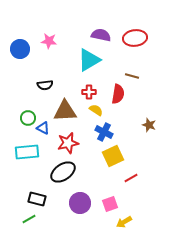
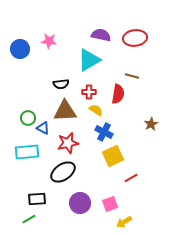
black semicircle: moved 16 px right, 1 px up
brown star: moved 2 px right, 1 px up; rotated 24 degrees clockwise
black rectangle: rotated 18 degrees counterclockwise
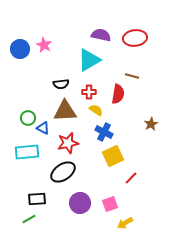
pink star: moved 5 px left, 4 px down; rotated 21 degrees clockwise
red line: rotated 16 degrees counterclockwise
yellow arrow: moved 1 px right, 1 px down
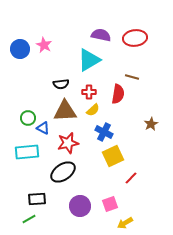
brown line: moved 1 px down
yellow semicircle: moved 3 px left; rotated 104 degrees clockwise
purple circle: moved 3 px down
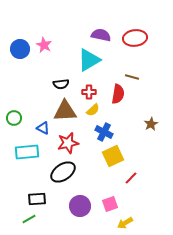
green circle: moved 14 px left
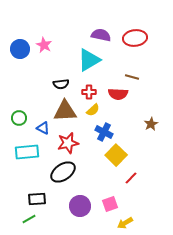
red semicircle: rotated 84 degrees clockwise
green circle: moved 5 px right
yellow square: moved 3 px right, 1 px up; rotated 20 degrees counterclockwise
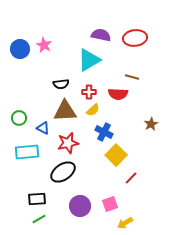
green line: moved 10 px right
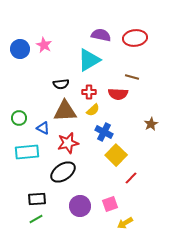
green line: moved 3 px left
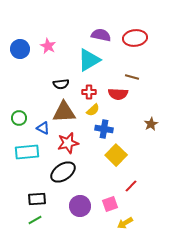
pink star: moved 4 px right, 1 px down
brown triangle: moved 1 px left, 1 px down
blue cross: moved 3 px up; rotated 18 degrees counterclockwise
red line: moved 8 px down
green line: moved 1 px left, 1 px down
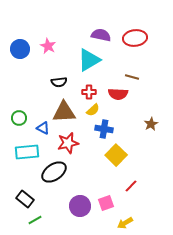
black semicircle: moved 2 px left, 2 px up
black ellipse: moved 9 px left
black rectangle: moved 12 px left; rotated 42 degrees clockwise
pink square: moved 4 px left, 1 px up
